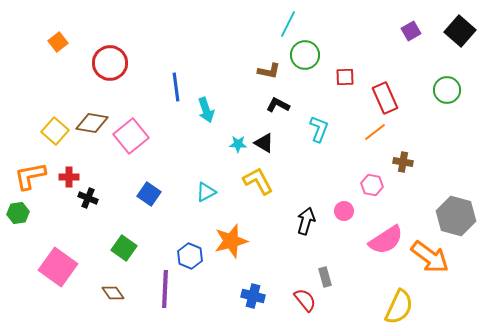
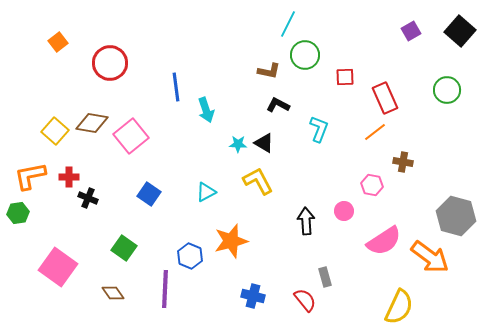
black arrow at (306, 221): rotated 20 degrees counterclockwise
pink semicircle at (386, 240): moved 2 px left, 1 px down
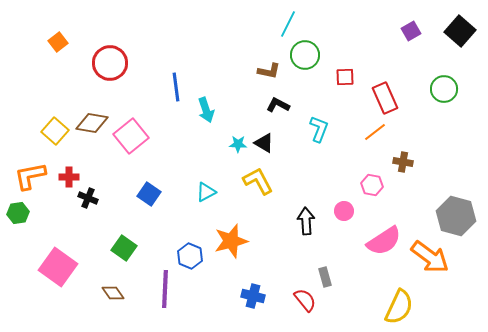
green circle at (447, 90): moved 3 px left, 1 px up
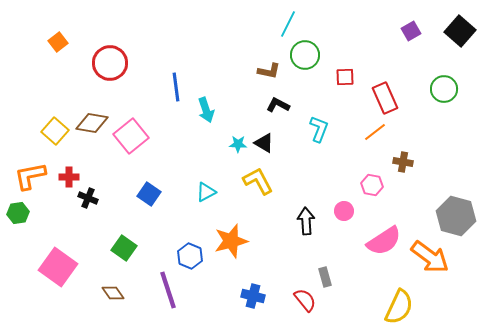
purple line at (165, 289): moved 3 px right, 1 px down; rotated 21 degrees counterclockwise
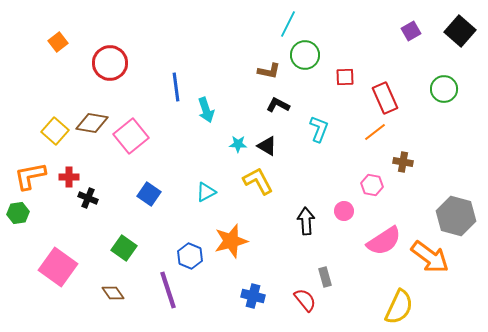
black triangle at (264, 143): moved 3 px right, 3 px down
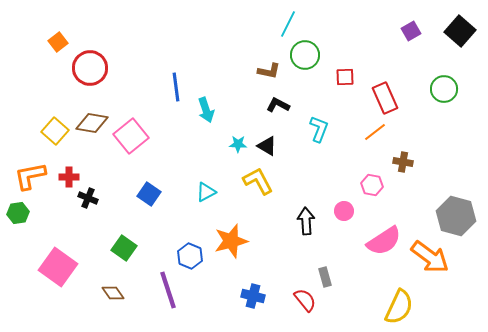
red circle at (110, 63): moved 20 px left, 5 px down
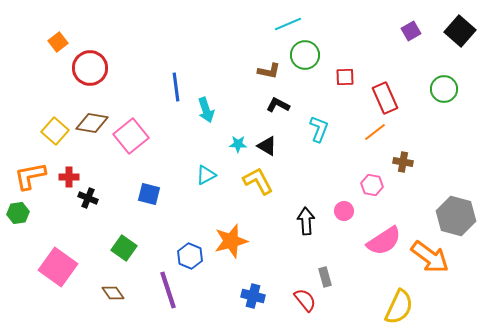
cyan line at (288, 24): rotated 40 degrees clockwise
cyan triangle at (206, 192): moved 17 px up
blue square at (149, 194): rotated 20 degrees counterclockwise
